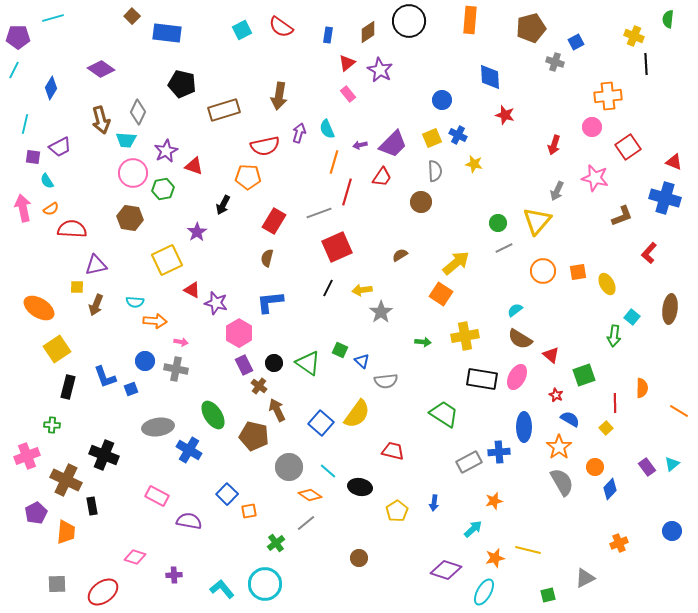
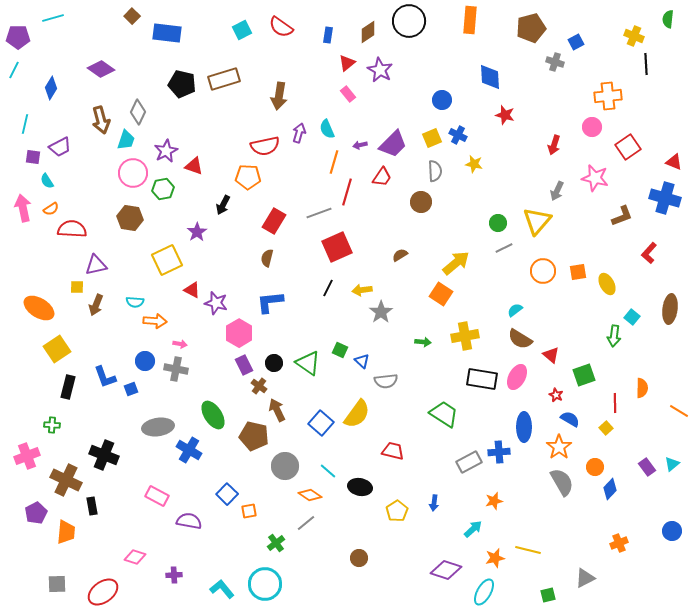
brown rectangle at (224, 110): moved 31 px up
cyan trapezoid at (126, 140): rotated 75 degrees counterclockwise
pink arrow at (181, 342): moved 1 px left, 2 px down
gray circle at (289, 467): moved 4 px left, 1 px up
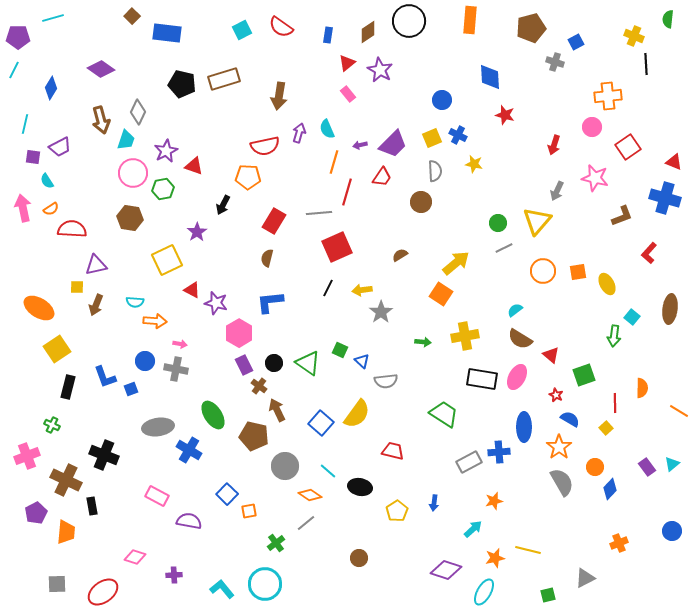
gray line at (319, 213): rotated 15 degrees clockwise
green cross at (52, 425): rotated 21 degrees clockwise
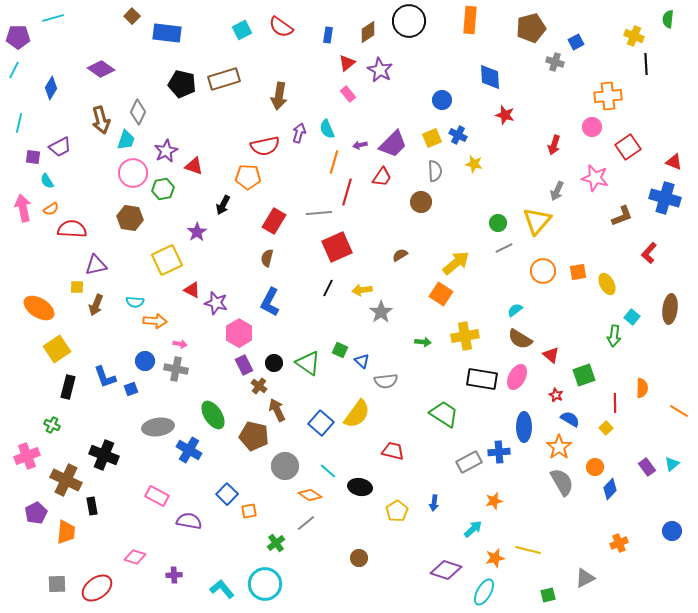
cyan line at (25, 124): moved 6 px left, 1 px up
blue L-shape at (270, 302): rotated 56 degrees counterclockwise
red ellipse at (103, 592): moved 6 px left, 4 px up
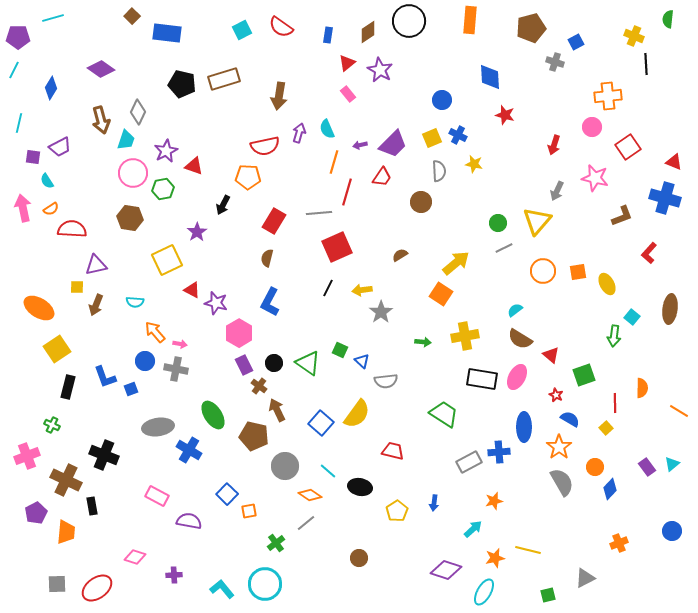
gray semicircle at (435, 171): moved 4 px right
orange arrow at (155, 321): moved 11 px down; rotated 135 degrees counterclockwise
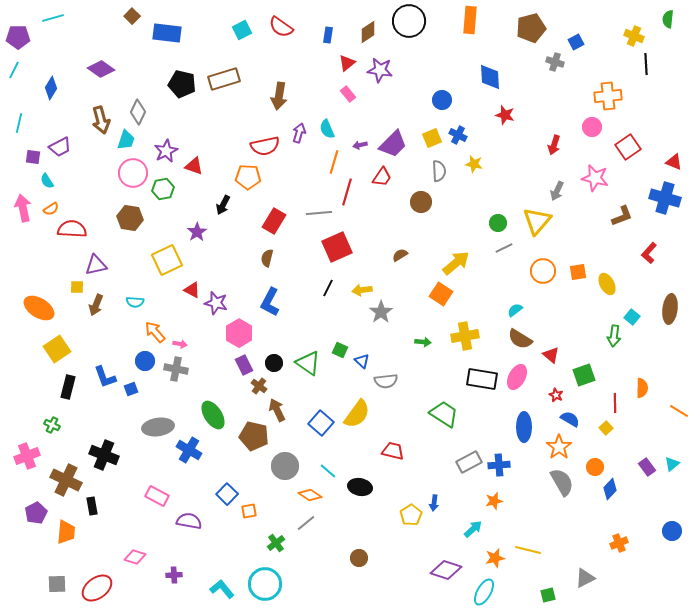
purple star at (380, 70): rotated 20 degrees counterclockwise
blue cross at (499, 452): moved 13 px down
yellow pentagon at (397, 511): moved 14 px right, 4 px down
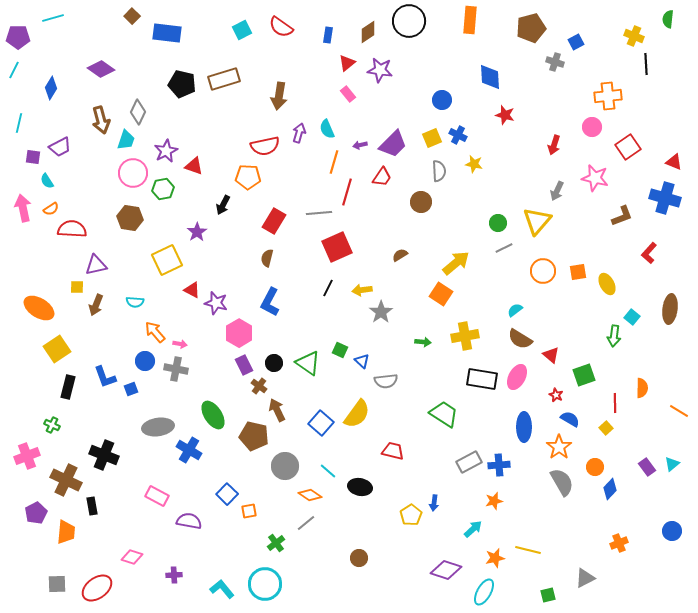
pink diamond at (135, 557): moved 3 px left
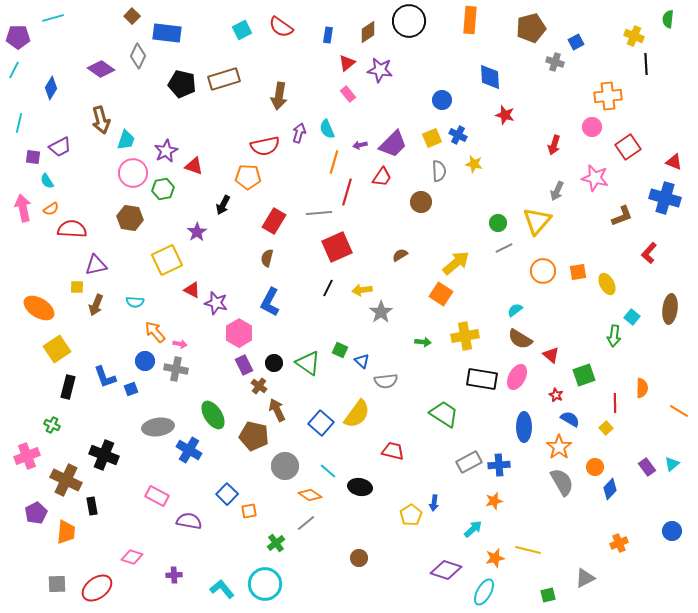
gray diamond at (138, 112): moved 56 px up
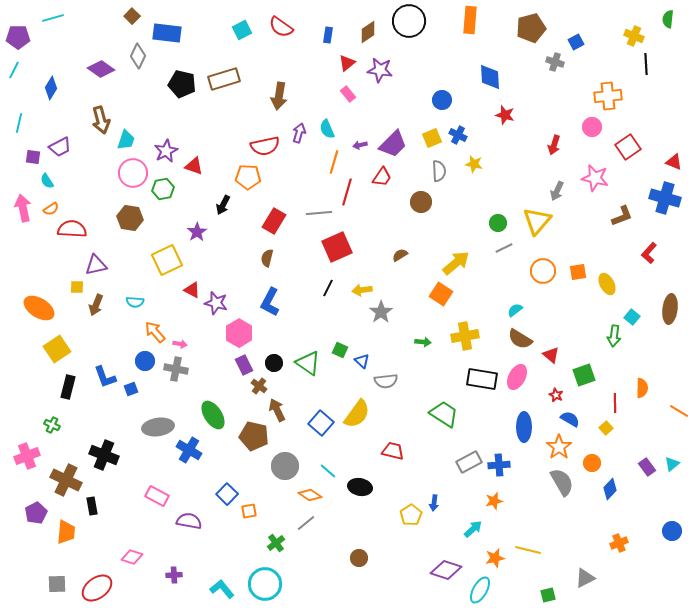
orange circle at (595, 467): moved 3 px left, 4 px up
cyan ellipse at (484, 592): moved 4 px left, 2 px up
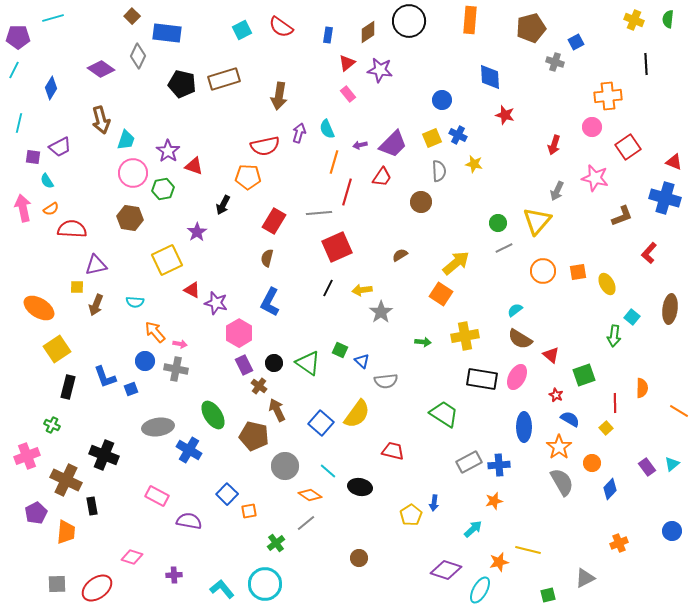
yellow cross at (634, 36): moved 16 px up
purple star at (166, 151): moved 2 px right; rotated 10 degrees counterclockwise
orange star at (495, 558): moved 4 px right, 4 px down
